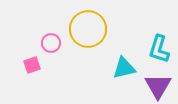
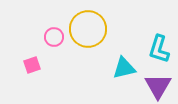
pink circle: moved 3 px right, 6 px up
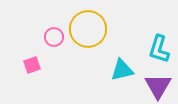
cyan triangle: moved 2 px left, 2 px down
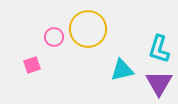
purple triangle: moved 1 px right, 3 px up
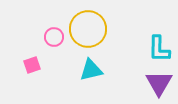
cyan L-shape: rotated 16 degrees counterclockwise
cyan triangle: moved 31 px left
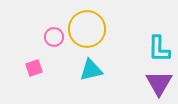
yellow circle: moved 1 px left
pink square: moved 2 px right, 3 px down
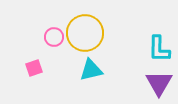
yellow circle: moved 2 px left, 4 px down
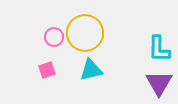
pink square: moved 13 px right, 2 px down
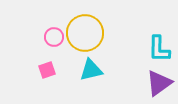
purple triangle: rotated 24 degrees clockwise
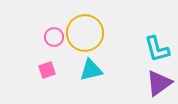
cyan L-shape: moved 2 px left; rotated 16 degrees counterclockwise
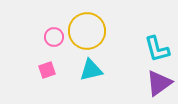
yellow circle: moved 2 px right, 2 px up
